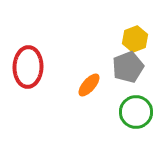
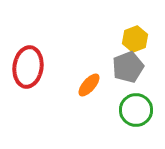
red ellipse: rotated 6 degrees clockwise
green circle: moved 2 px up
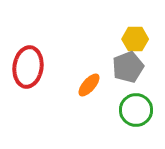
yellow hexagon: rotated 20 degrees clockwise
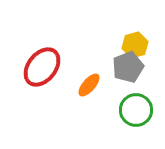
yellow hexagon: moved 6 px down; rotated 15 degrees counterclockwise
red ellipse: moved 14 px right; rotated 30 degrees clockwise
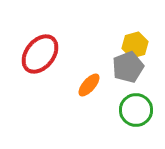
red ellipse: moved 2 px left, 13 px up
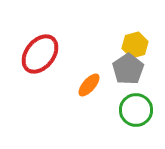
gray pentagon: moved 2 px down; rotated 12 degrees counterclockwise
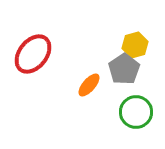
red ellipse: moved 7 px left
gray pentagon: moved 4 px left
green circle: moved 2 px down
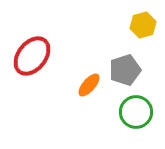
yellow hexagon: moved 8 px right, 20 px up
red ellipse: moved 1 px left, 2 px down
gray pentagon: moved 1 px right, 1 px down; rotated 16 degrees clockwise
